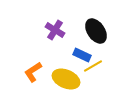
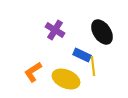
black ellipse: moved 6 px right, 1 px down
yellow line: rotated 66 degrees counterclockwise
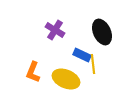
black ellipse: rotated 10 degrees clockwise
yellow line: moved 2 px up
orange L-shape: rotated 35 degrees counterclockwise
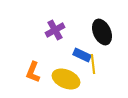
purple cross: rotated 30 degrees clockwise
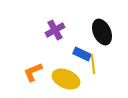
blue rectangle: moved 1 px up
orange L-shape: rotated 45 degrees clockwise
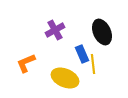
blue rectangle: rotated 42 degrees clockwise
orange L-shape: moved 7 px left, 9 px up
yellow ellipse: moved 1 px left, 1 px up
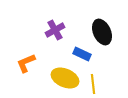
blue rectangle: rotated 42 degrees counterclockwise
yellow line: moved 20 px down
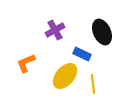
yellow ellipse: moved 2 px up; rotated 72 degrees counterclockwise
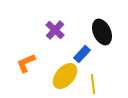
purple cross: rotated 18 degrees counterclockwise
blue rectangle: rotated 72 degrees counterclockwise
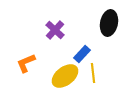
black ellipse: moved 7 px right, 9 px up; rotated 35 degrees clockwise
yellow ellipse: rotated 12 degrees clockwise
yellow line: moved 11 px up
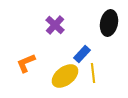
purple cross: moved 5 px up
